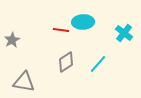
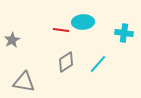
cyan cross: rotated 30 degrees counterclockwise
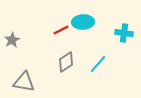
red line: rotated 35 degrees counterclockwise
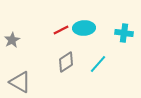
cyan ellipse: moved 1 px right, 6 px down
gray triangle: moved 4 px left; rotated 20 degrees clockwise
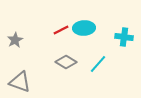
cyan cross: moved 4 px down
gray star: moved 3 px right
gray diamond: rotated 65 degrees clockwise
gray triangle: rotated 10 degrees counterclockwise
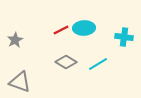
cyan line: rotated 18 degrees clockwise
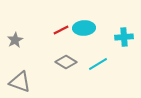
cyan cross: rotated 12 degrees counterclockwise
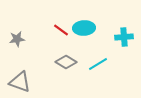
red line: rotated 63 degrees clockwise
gray star: moved 2 px right, 1 px up; rotated 21 degrees clockwise
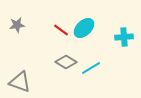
cyan ellipse: rotated 40 degrees counterclockwise
gray star: moved 14 px up
cyan line: moved 7 px left, 4 px down
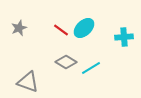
gray star: moved 2 px right, 3 px down; rotated 14 degrees counterclockwise
gray triangle: moved 8 px right
